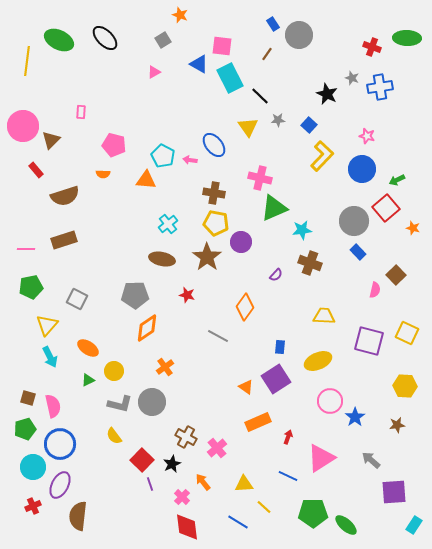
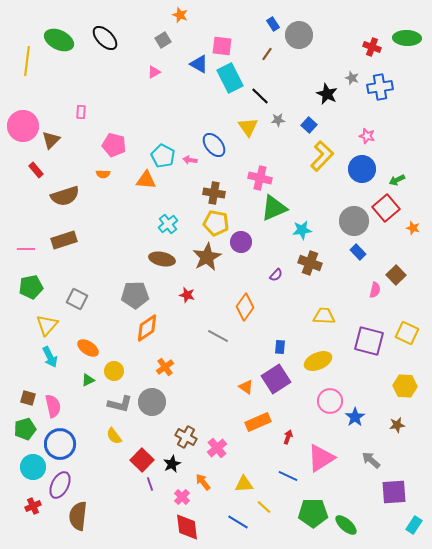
brown star at (207, 257): rotated 8 degrees clockwise
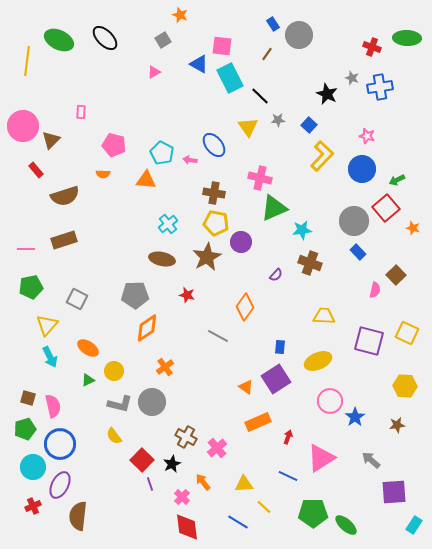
cyan pentagon at (163, 156): moved 1 px left, 3 px up
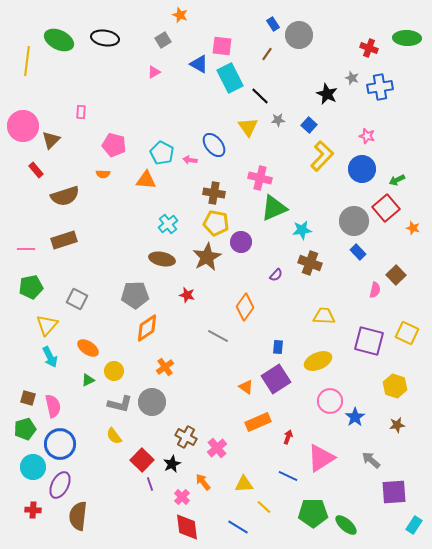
black ellipse at (105, 38): rotated 36 degrees counterclockwise
red cross at (372, 47): moved 3 px left, 1 px down
blue rectangle at (280, 347): moved 2 px left
yellow hexagon at (405, 386): moved 10 px left; rotated 15 degrees clockwise
red cross at (33, 506): moved 4 px down; rotated 28 degrees clockwise
blue line at (238, 522): moved 5 px down
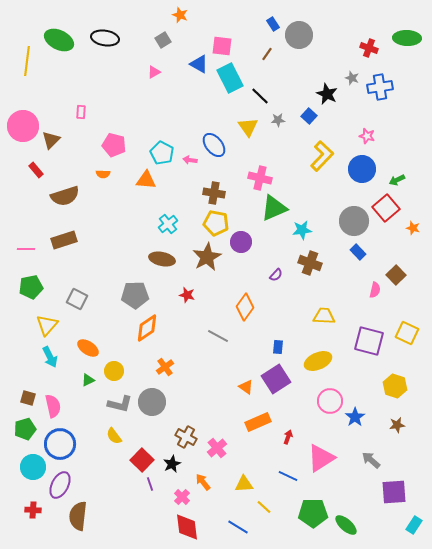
blue square at (309, 125): moved 9 px up
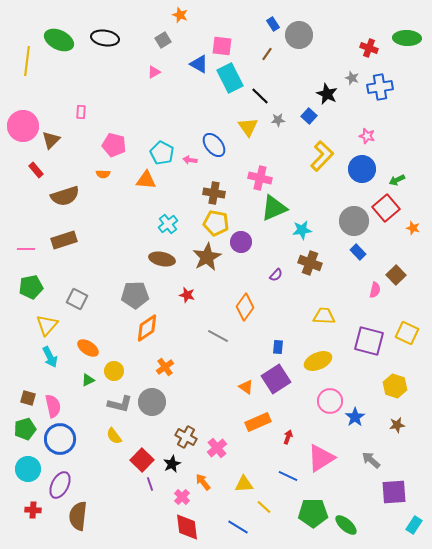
blue circle at (60, 444): moved 5 px up
cyan circle at (33, 467): moved 5 px left, 2 px down
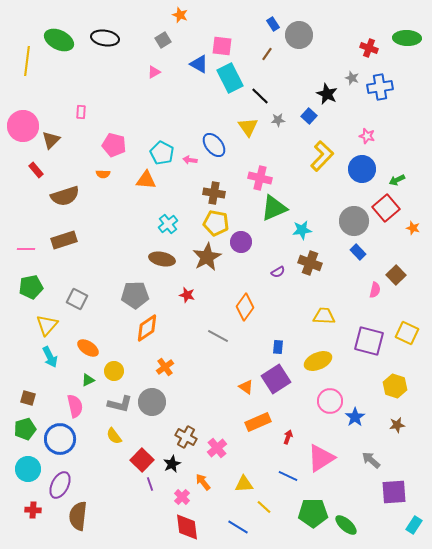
purple semicircle at (276, 275): moved 2 px right, 3 px up; rotated 16 degrees clockwise
pink semicircle at (53, 406): moved 22 px right
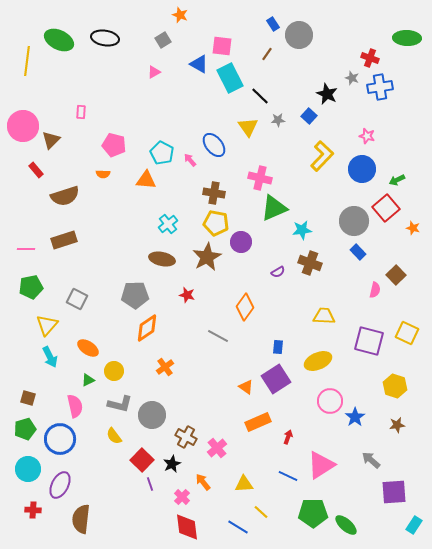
red cross at (369, 48): moved 1 px right, 10 px down
pink arrow at (190, 160): rotated 40 degrees clockwise
gray circle at (152, 402): moved 13 px down
pink triangle at (321, 458): moved 7 px down
yellow line at (264, 507): moved 3 px left, 5 px down
brown semicircle at (78, 516): moved 3 px right, 3 px down
